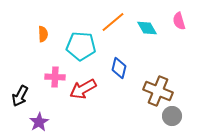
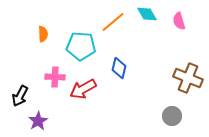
cyan diamond: moved 14 px up
brown cross: moved 30 px right, 13 px up
purple star: moved 1 px left, 1 px up
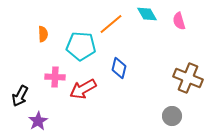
orange line: moved 2 px left, 2 px down
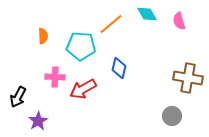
orange semicircle: moved 2 px down
brown cross: rotated 12 degrees counterclockwise
black arrow: moved 2 px left, 1 px down
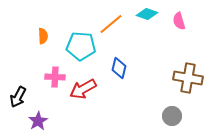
cyan diamond: rotated 40 degrees counterclockwise
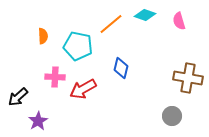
cyan diamond: moved 2 px left, 1 px down
cyan pentagon: moved 3 px left; rotated 8 degrees clockwise
blue diamond: moved 2 px right
black arrow: rotated 20 degrees clockwise
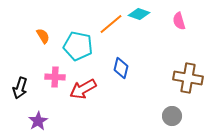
cyan diamond: moved 6 px left, 1 px up
orange semicircle: rotated 28 degrees counterclockwise
black arrow: moved 2 px right, 9 px up; rotated 30 degrees counterclockwise
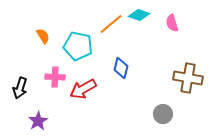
cyan diamond: moved 1 px down
pink semicircle: moved 7 px left, 2 px down
gray circle: moved 9 px left, 2 px up
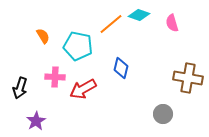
purple star: moved 2 px left
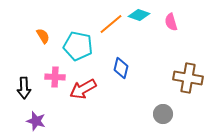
pink semicircle: moved 1 px left, 1 px up
black arrow: moved 4 px right; rotated 20 degrees counterclockwise
purple star: rotated 24 degrees counterclockwise
